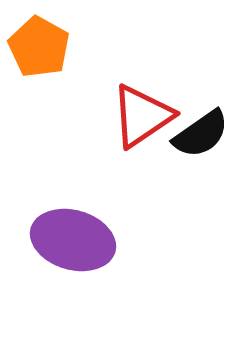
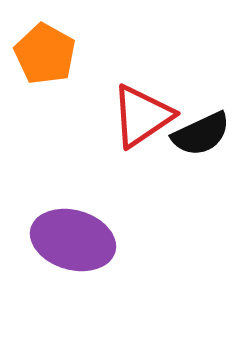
orange pentagon: moved 6 px right, 7 px down
black semicircle: rotated 10 degrees clockwise
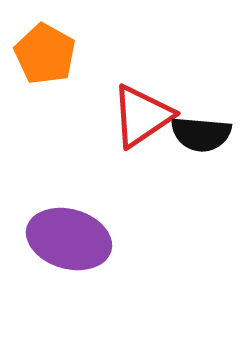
black semicircle: rotated 30 degrees clockwise
purple ellipse: moved 4 px left, 1 px up
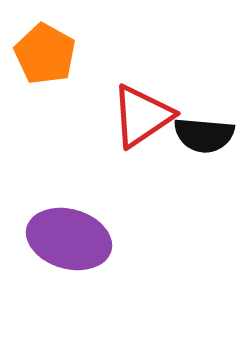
black semicircle: moved 3 px right, 1 px down
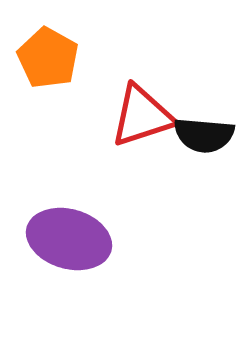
orange pentagon: moved 3 px right, 4 px down
red triangle: rotated 16 degrees clockwise
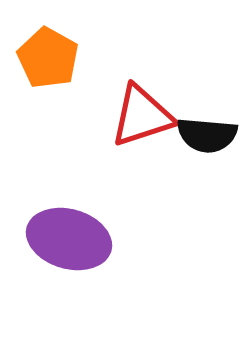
black semicircle: moved 3 px right
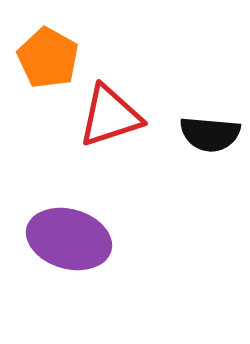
red triangle: moved 32 px left
black semicircle: moved 3 px right, 1 px up
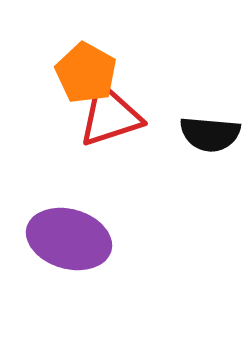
orange pentagon: moved 38 px right, 15 px down
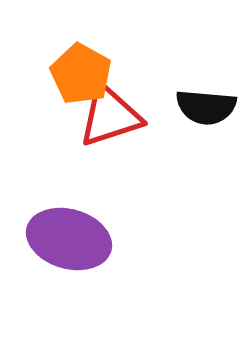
orange pentagon: moved 5 px left, 1 px down
black semicircle: moved 4 px left, 27 px up
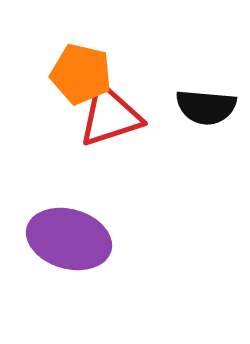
orange pentagon: rotated 16 degrees counterclockwise
